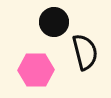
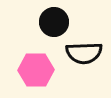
black semicircle: moved 1 px left, 1 px down; rotated 102 degrees clockwise
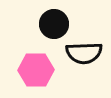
black circle: moved 2 px down
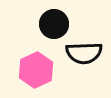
pink hexagon: rotated 24 degrees counterclockwise
